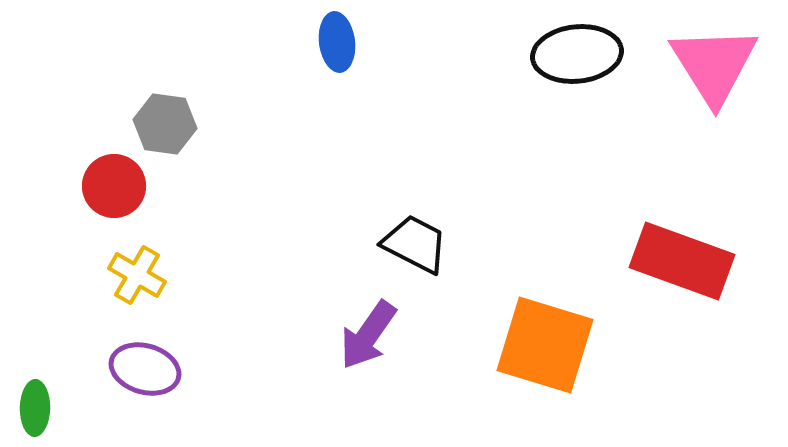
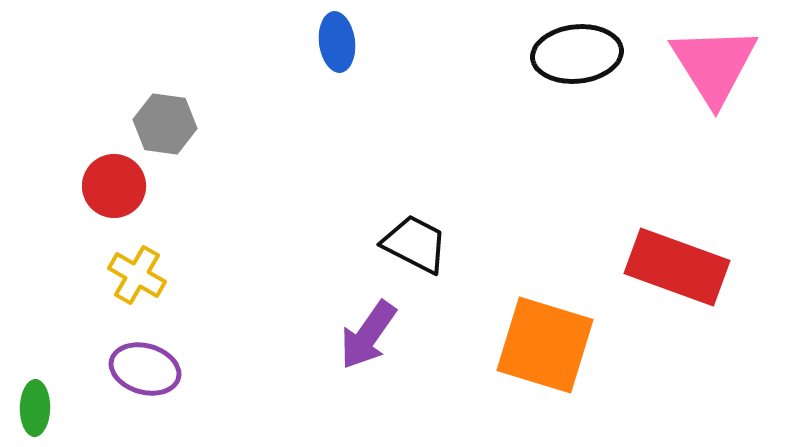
red rectangle: moved 5 px left, 6 px down
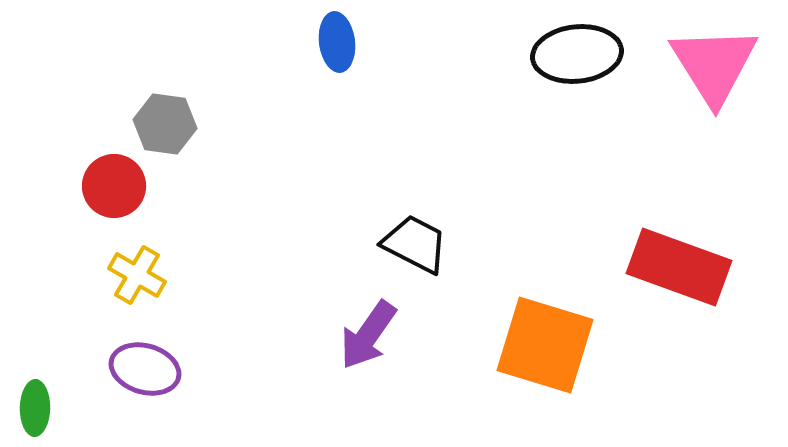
red rectangle: moved 2 px right
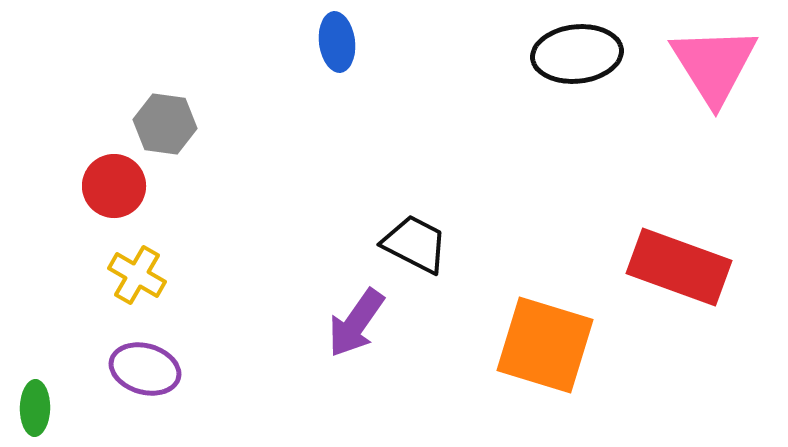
purple arrow: moved 12 px left, 12 px up
